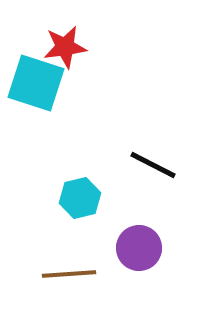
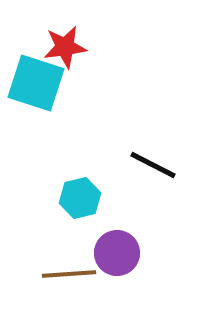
purple circle: moved 22 px left, 5 px down
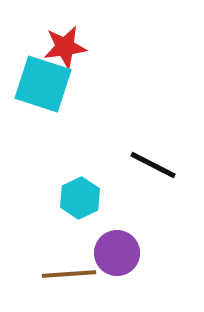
cyan square: moved 7 px right, 1 px down
cyan hexagon: rotated 12 degrees counterclockwise
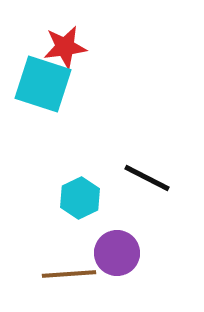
black line: moved 6 px left, 13 px down
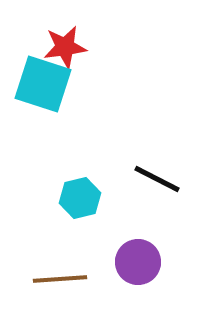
black line: moved 10 px right, 1 px down
cyan hexagon: rotated 12 degrees clockwise
purple circle: moved 21 px right, 9 px down
brown line: moved 9 px left, 5 px down
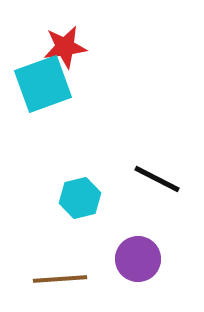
cyan square: rotated 38 degrees counterclockwise
purple circle: moved 3 px up
